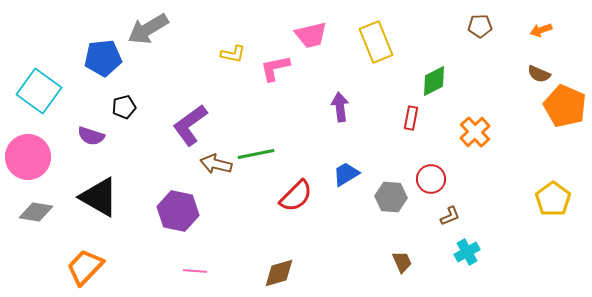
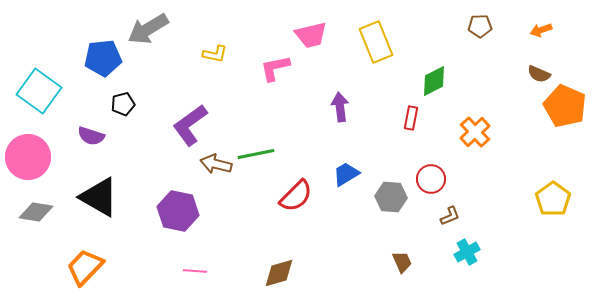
yellow L-shape: moved 18 px left
black pentagon: moved 1 px left, 3 px up
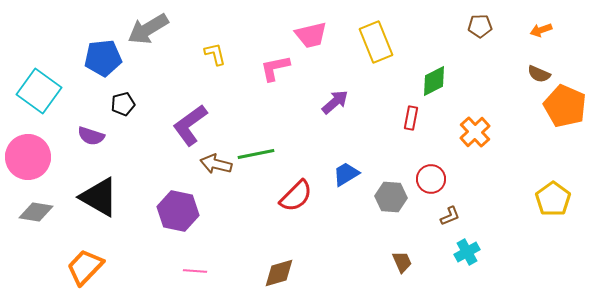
yellow L-shape: rotated 115 degrees counterclockwise
purple arrow: moved 5 px left, 5 px up; rotated 56 degrees clockwise
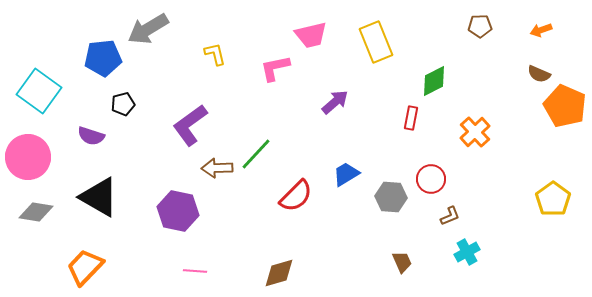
green line: rotated 36 degrees counterclockwise
brown arrow: moved 1 px right, 4 px down; rotated 16 degrees counterclockwise
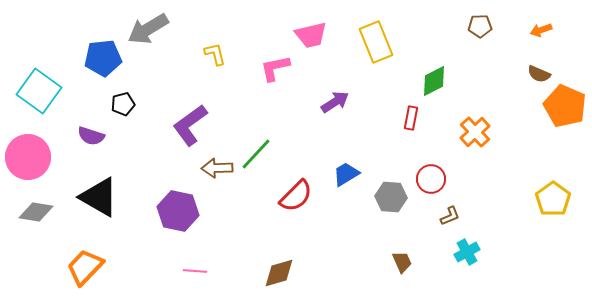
purple arrow: rotated 8 degrees clockwise
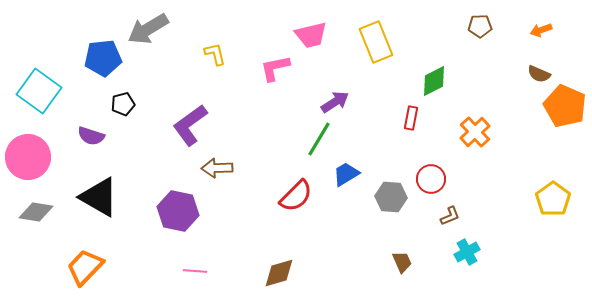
green line: moved 63 px right, 15 px up; rotated 12 degrees counterclockwise
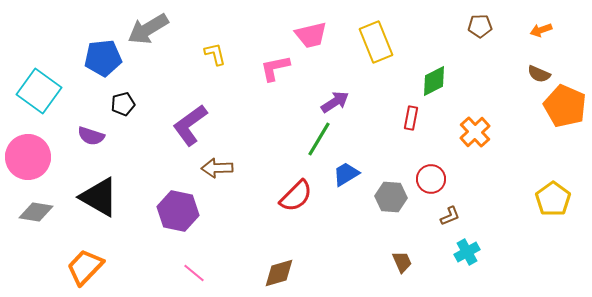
pink line: moved 1 px left, 2 px down; rotated 35 degrees clockwise
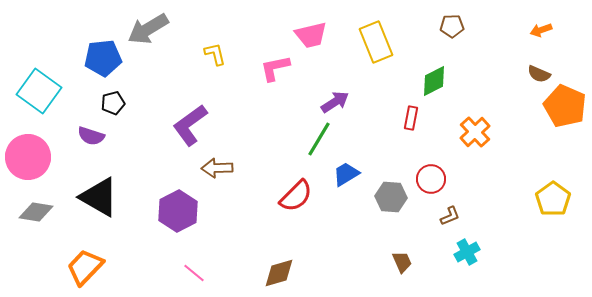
brown pentagon: moved 28 px left
black pentagon: moved 10 px left, 1 px up
purple hexagon: rotated 21 degrees clockwise
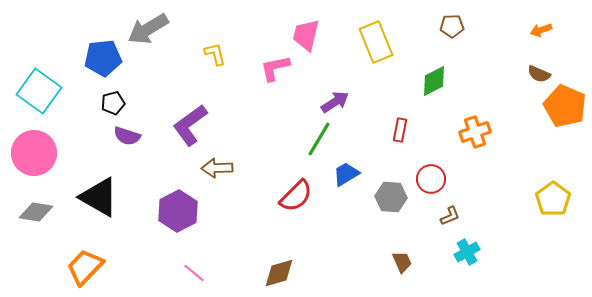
pink trapezoid: moved 5 px left; rotated 116 degrees clockwise
red rectangle: moved 11 px left, 12 px down
orange cross: rotated 24 degrees clockwise
purple semicircle: moved 36 px right
pink circle: moved 6 px right, 4 px up
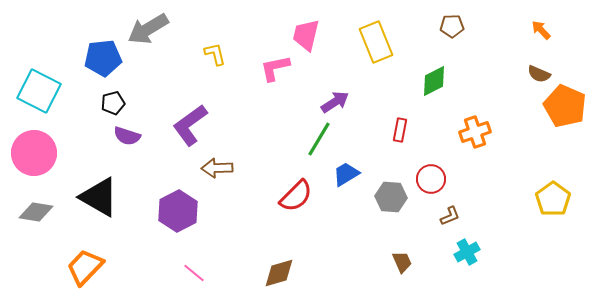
orange arrow: rotated 65 degrees clockwise
cyan square: rotated 9 degrees counterclockwise
